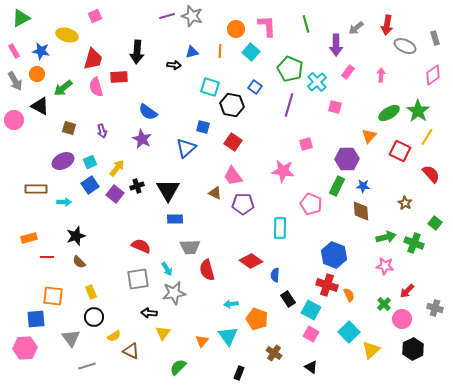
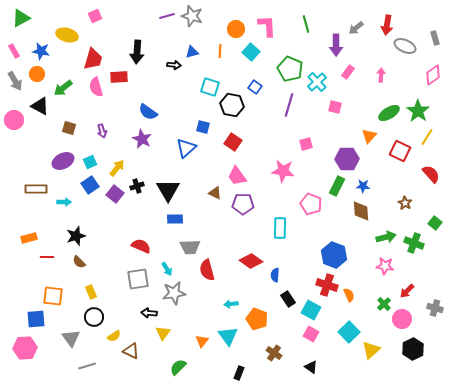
pink trapezoid at (233, 176): moved 4 px right
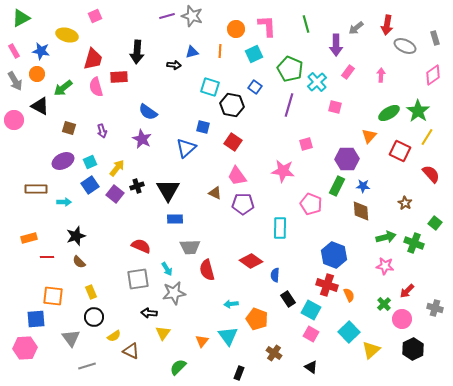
cyan square at (251, 52): moved 3 px right, 2 px down; rotated 24 degrees clockwise
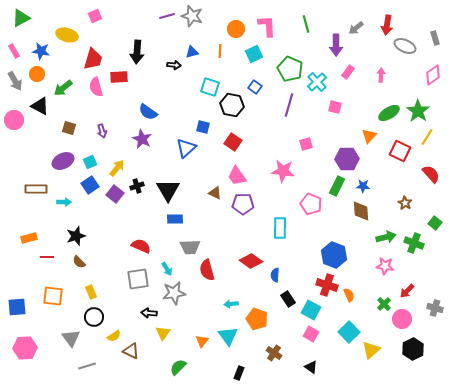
blue square at (36, 319): moved 19 px left, 12 px up
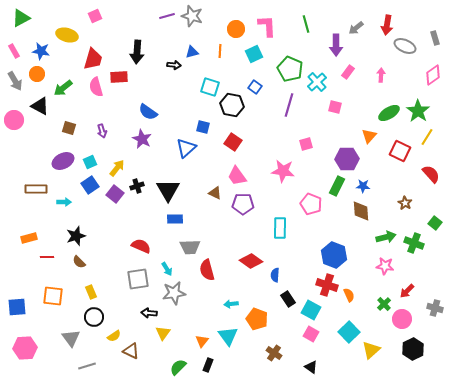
black rectangle at (239, 373): moved 31 px left, 8 px up
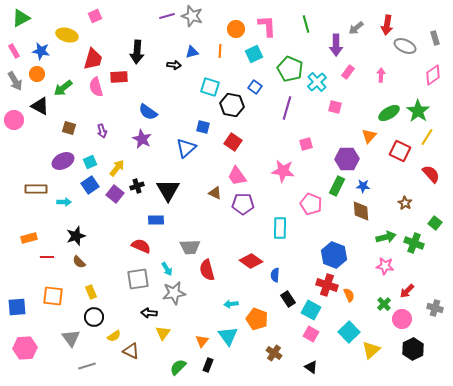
purple line at (289, 105): moved 2 px left, 3 px down
blue rectangle at (175, 219): moved 19 px left, 1 px down
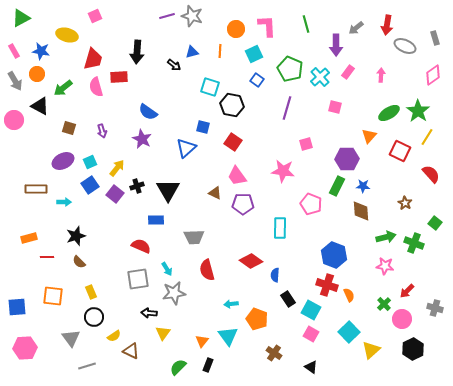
black arrow at (174, 65): rotated 32 degrees clockwise
cyan cross at (317, 82): moved 3 px right, 5 px up
blue square at (255, 87): moved 2 px right, 7 px up
gray trapezoid at (190, 247): moved 4 px right, 10 px up
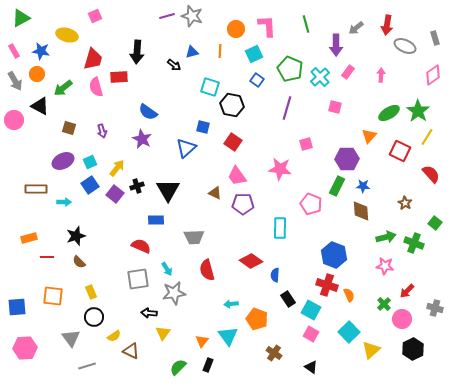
pink star at (283, 171): moved 3 px left, 2 px up
